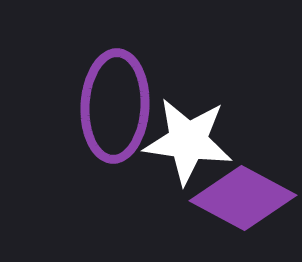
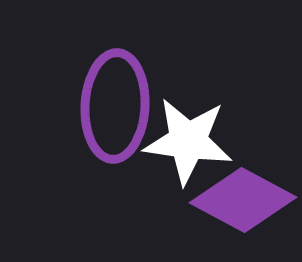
purple diamond: moved 2 px down
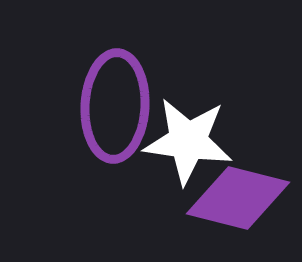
purple diamond: moved 5 px left, 2 px up; rotated 14 degrees counterclockwise
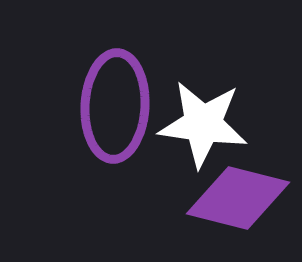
white star: moved 15 px right, 17 px up
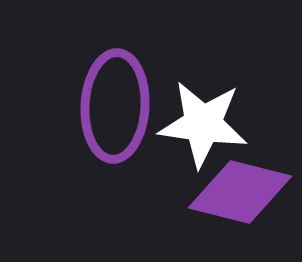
purple diamond: moved 2 px right, 6 px up
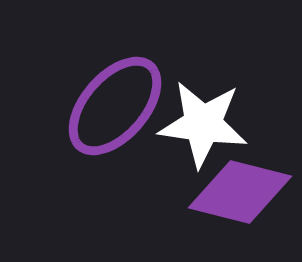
purple ellipse: rotated 38 degrees clockwise
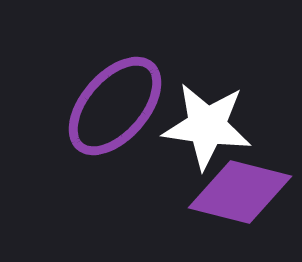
white star: moved 4 px right, 2 px down
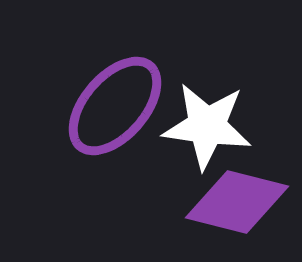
purple diamond: moved 3 px left, 10 px down
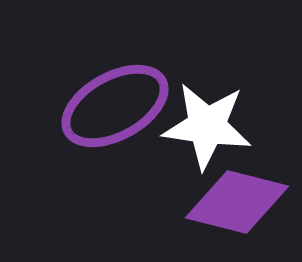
purple ellipse: rotated 20 degrees clockwise
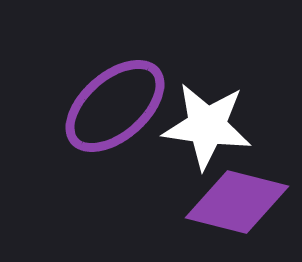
purple ellipse: rotated 12 degrees counterclockwise
